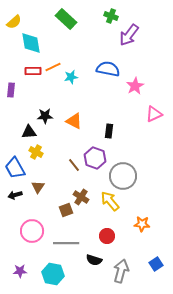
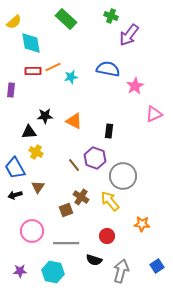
blue square: moved 1 px right, 2 px down
cyan hexagon: moved 2 px up
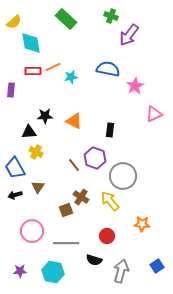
black rectangle: moved 1 px right, 1 px up
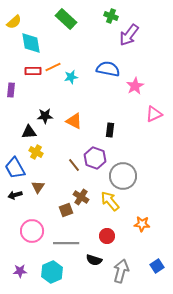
cyan hexagon: moved 1 px left; rotated 25 degrees clockwise
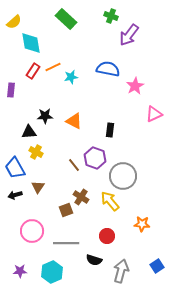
red rectangle: rotated 56 degrees counterclockwise
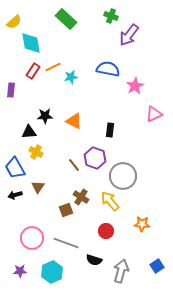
pink circle: moved 7 px down
red circle: moved 1 px left, 5 px up
gray line: rotated 20 degrees clockwise
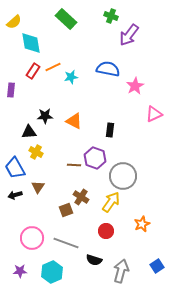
brown line: rotated 48 degrees counterclockwise
yellow arrow: moved 1 px right, 1 px down; rotated 75 degrees clockwise
orange star: rotated 28 degrees counterclockwise
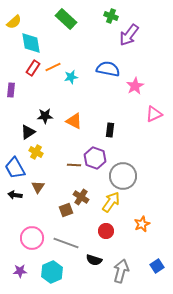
red rectangle: moved 3 px up
black triangle: moved 1 px left; rotated 28 degrees counterclockwise
black arrow: rotated 24 degrees clockwise
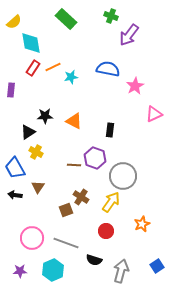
cyan hexagon: moved 1 px right, 2 px up
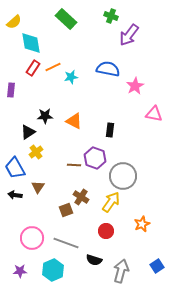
pink triangle: rotated 36 degrees clockwise
yellow cross: rotated 24 degrees clockwise
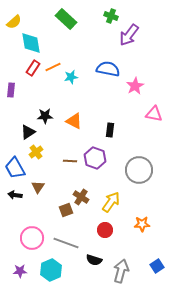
brown line: moved 4 px left, 4 px up
gray circle: moved 16 px right, 6 px up
orange star: rotated 21 degrees clockwise
red circle: moved 1 px left, 1 px up
cyan hexagon: moved 2 px left
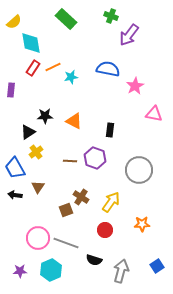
pink circle: moved 6 px right
